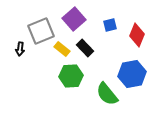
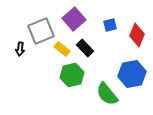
green hexagon: moved 1 px right, 1 px up; rotated 10 degrees counterclockwise
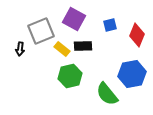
purple square: rotated 20 degrees counterclockwise
black rectangle: moved 2 px left, 2 px up; rotated 48 degrees counterclockwise
green hexagon: moved 2 px left, 1 px down
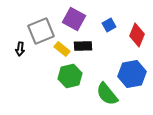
blue square: moved 1 px left; rotated 16 degrees counterclockwise
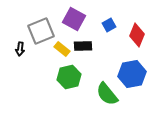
green hexagon: moved 1 px left, 1 px down
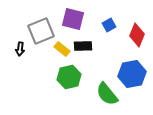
purple square: moved 1 px left; rotated 15 degrees counterclockwise
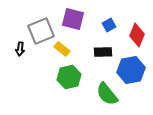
black rectangle: moved 20 px right, 6 px down
blue hexagon: moved 1 px left, 4 px up
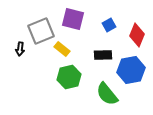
black rectangle: moved 3 px down
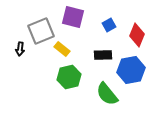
purple square: moved 2 px up
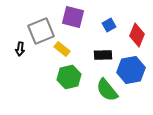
green semicircle: moved 4 px up
